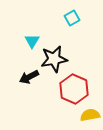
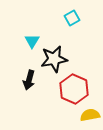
black arrow: moved 3 px down; rotated 48 degrees counterclockwise
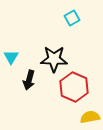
cyan triangle: moved 21 px left, 16 px down
black star: rotated 12 degrees clockwise
red hexagon: moved 2 px up
yellow semicircle: moved 2 px down
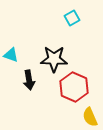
cyan triangle: moved 2 px up; rotated 42 degrees counterclockwise
black arrow: rotated 24 degrees counterclockwise
yellow semicircle: rotated 102 degrees counterclockwise
